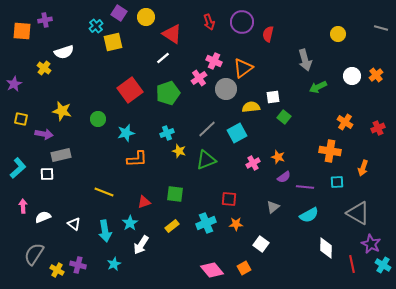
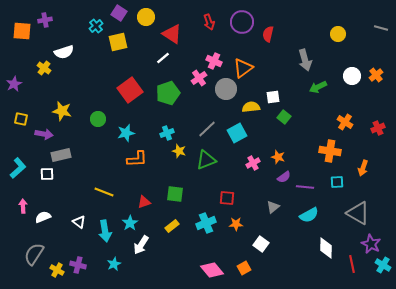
yellow square at (113, 42): moved 5 px right
red square at (229, 199): moved 2 px left, 1 px up
white triangle at (74, 224): moved 5 px right, 2 px up
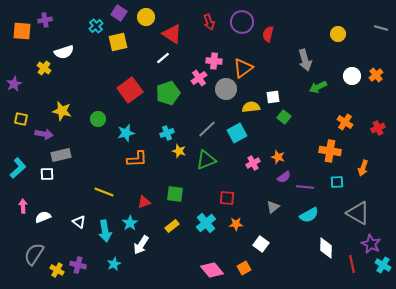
pink cross at (214, 61): rotated 21 degrees counterclockwise
cyan cross at (206, 223): rotated 18 degrees counterclockwise
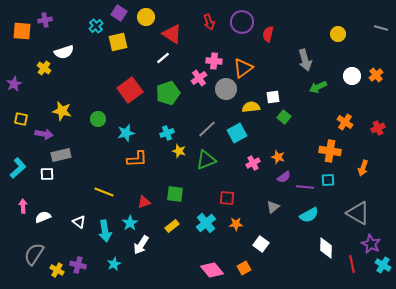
cyan square at (337, 182): moved 9 px left, 2 px up
